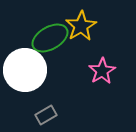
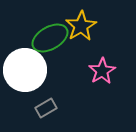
gray rectangle: moved 7 px up
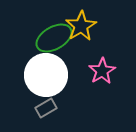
green ellipse: moved 4 px right
white circle: moved 21 px right, 5 px down
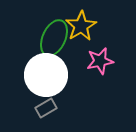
green ellipse: rotated 36 degrees counterclockwise
pink star: moved 2 px left, 10 px up; rotated 20 degrees clockwise
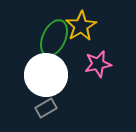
pink star: moved 2 px left, 3 px down
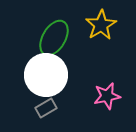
yellow star: moved 20 px right, 1 px up
green ellipse: rotated 6 degrees clockwise
pink star: moved 9 px right, 32 px down
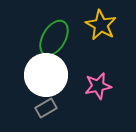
yellow star: rotated 12 degrees counterclockwise
pink star: moved 9 px left, 10 px up
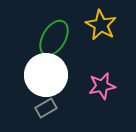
pink star: moved 4 px right
